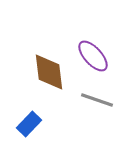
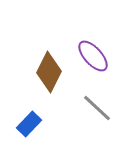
brown diamond: rotated 33 degrees clockwise
gray line: moved 8 px down; rotated 24 degrees clockwise
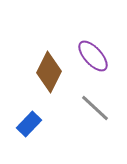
gray line: moved 2 px left
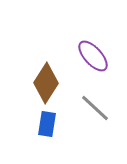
brown diamond: moved 3 px left, 11 px down; rotated 6 degrees clockwise
blue rectangle: moved 18 px right; rotated 35 degrees counterclockwise
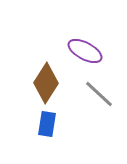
purple ellipse: moved 8 px left, 5 px up; rotated 20 degrees counterclockwise
gray line: moved 4 px right, 14 px up
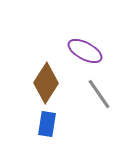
gray line: rotated 12 degrees clockwise
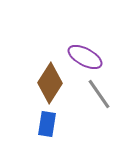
purple ellipse: moved 6 px down
brown diamond: moved 4 px right
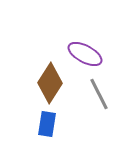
purple ellipse: moved 3 px up
gray line: rotated 8 degrees clockwise
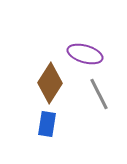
purple ellipse: rotated 12 degrees counterclockwise
